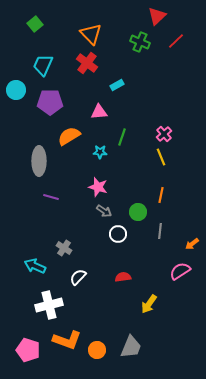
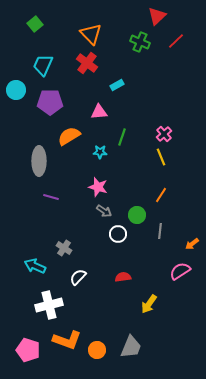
orange line: rotated 21 degrees clockwise
green circle: moved 1 px left, 3 px down
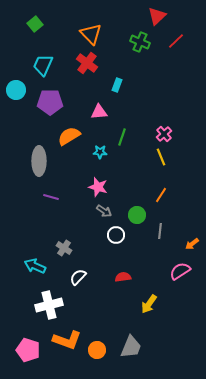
cyan rectangle: rotated 40 degrees counterclockwise
white circle: moved 2 px left, 1 px down
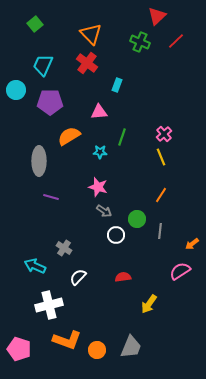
green circle: moved 4 px down
pink pentagon: moved 9 px left, 1 px up
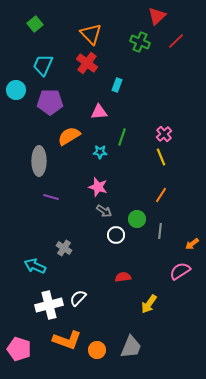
white semicircle: moved 21 px down
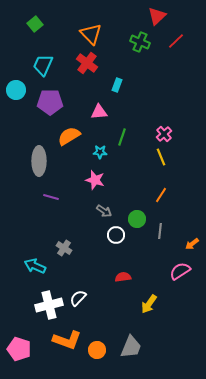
pink star: moved 3 px left, 7 px up
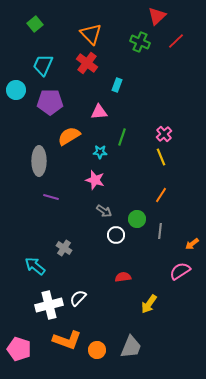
cyan arrow: rotated 15 degrees clockwise
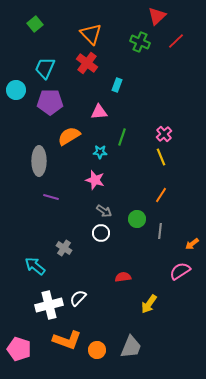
cyan trapezoid: moved 2 px right, 3 px down
white circle: moved 15 px left, 2 px up
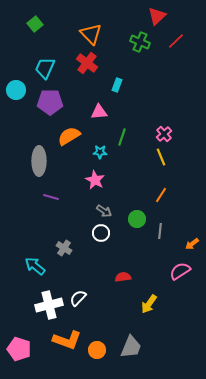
pink star: rotated 12 degrees clockwise
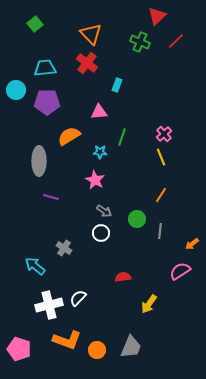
cyan trapezoid: rotated 60 degrees clockwise
purple pentagon: moved 3 px left
